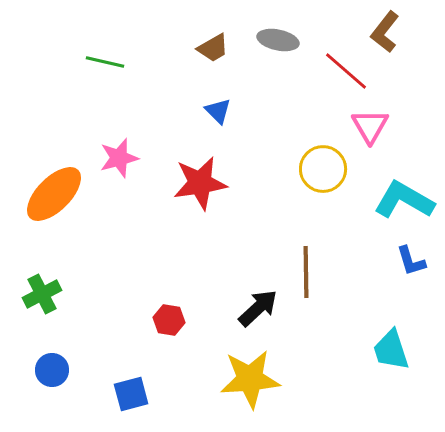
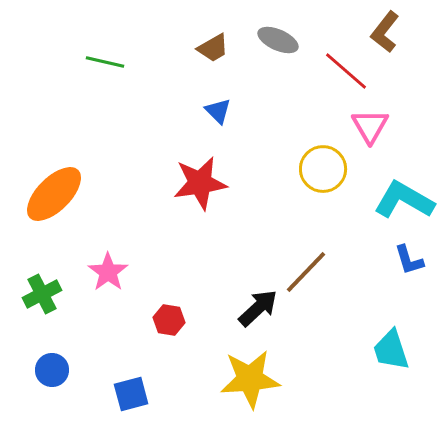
gray ellipse: rotated 12 degrees clockwise
pink star: moved 11 px left, 114 px down; rotated 21 degrees counterclockwise
blue L-shape: moved 2 px left, 1 px up
brown line: rotated 45 degrees clockwise
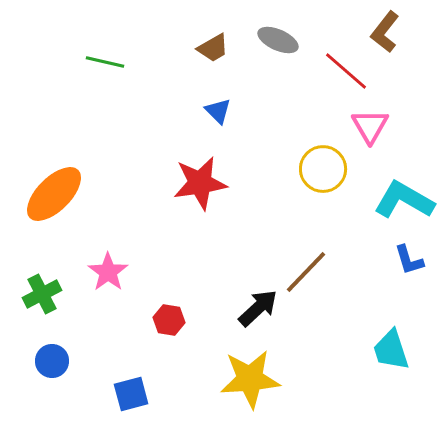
blue circle: moved 9 px up
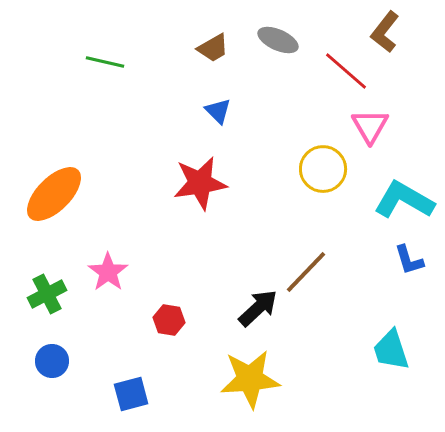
green cross: moved 5 px right
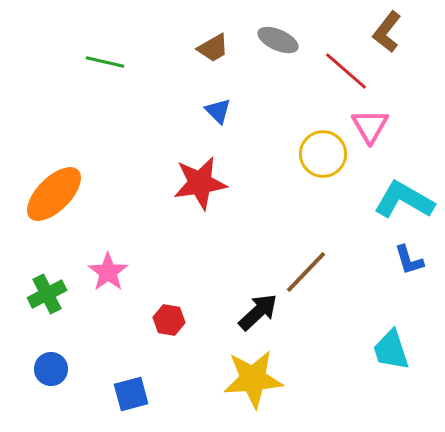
brown L-shape: moved 2 px right
yellow circle: moved 15 px up
black arrow: moved 4 px down
blue circle: moved 1 px left, 8 px down
yellow star: moved 3 px right
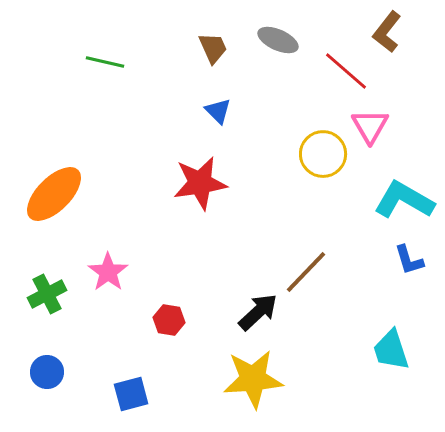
brown trapezoid: rotated 84 degrees counterclockwise
blue circle: moved 4 px left, 3 px down
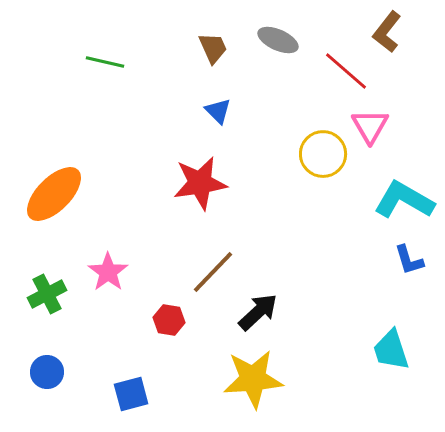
brown line: moved 93 px left
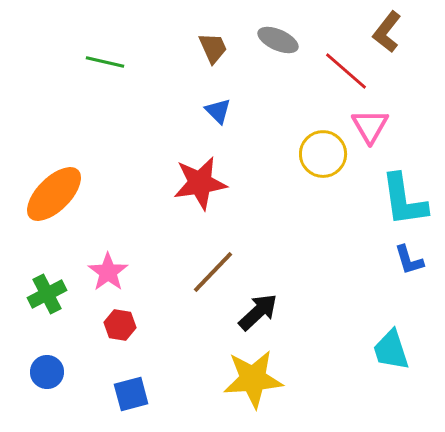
cyan L-shape: rotated 128 degrees counterclockwise
red hexagon: moved 49 px left, 5 px down
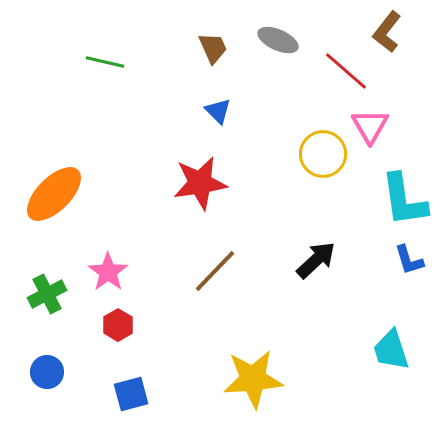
brown line: moved 2 px right, 1 px up
black arrow: moved 58 px right, 52 px up
red hexagon: moved 2 px left; rotated 20 degrees clockwise
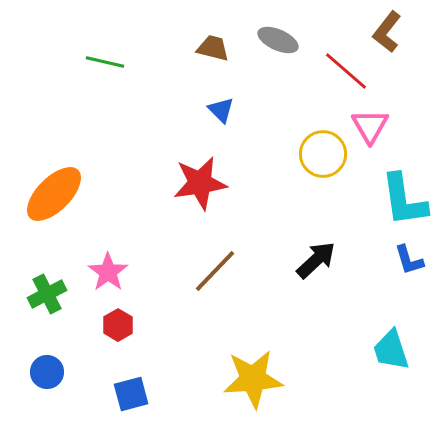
brown trapezoid: rotated 52 degrees counterclockwise
blue triangle: moved 3 px right, 1 px up
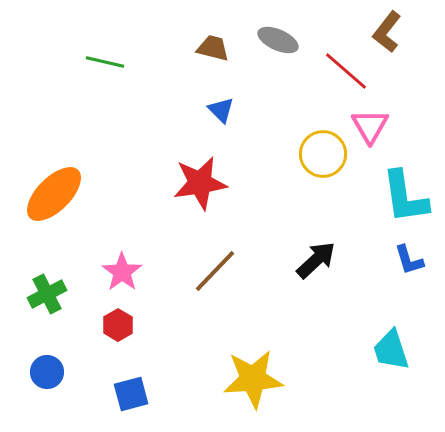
cyan L-shape: moved 1 px right, 3 px up
pink star: moved 14 px right
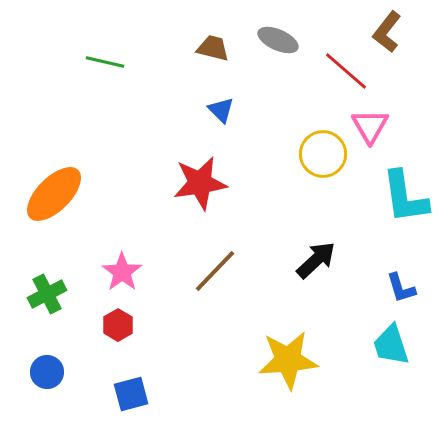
blue L-shape: moved 8 px left, 28 px down
cyan trapezoid: moved 5 px up
yellow star: moved 35 px right, 19 px up
